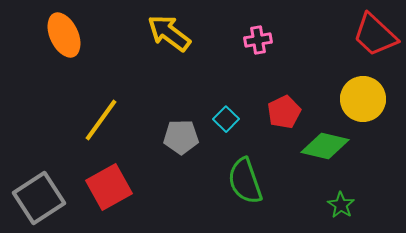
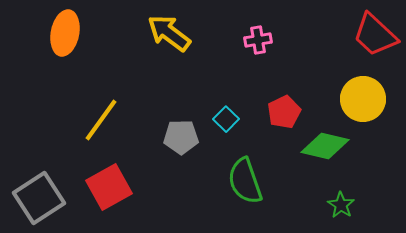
orange ellipse: moved 1 px right, 2 px up; rotated 36 degrees clockwise
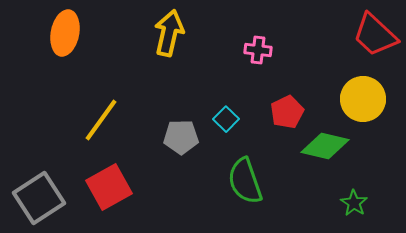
yellow arrow: rotated 66 degrees clockwise
pink cross: moved 10 px down; rotated 16 degrees clockwise
red pentagon: moved 3 px right
green star: moved 13 px right, 2 px up
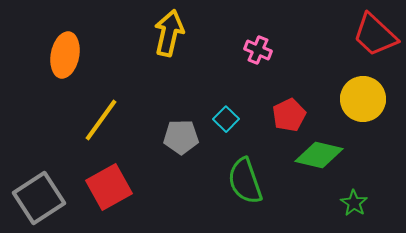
orange ellipse: moved 22 px down
pink cross: rotated 16 degrees clockwise
red pentagon: moved 2 px right, 3 px down
green diamond: moved 6 px left, 9 px down
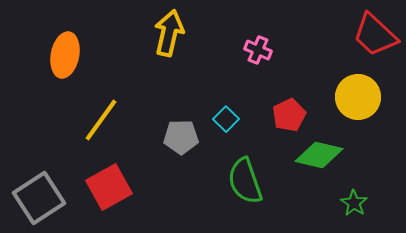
yellow circle: moved 5 px left, 2 px up
